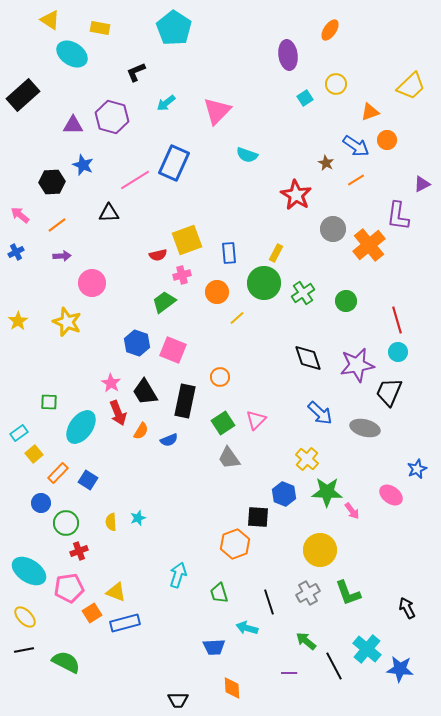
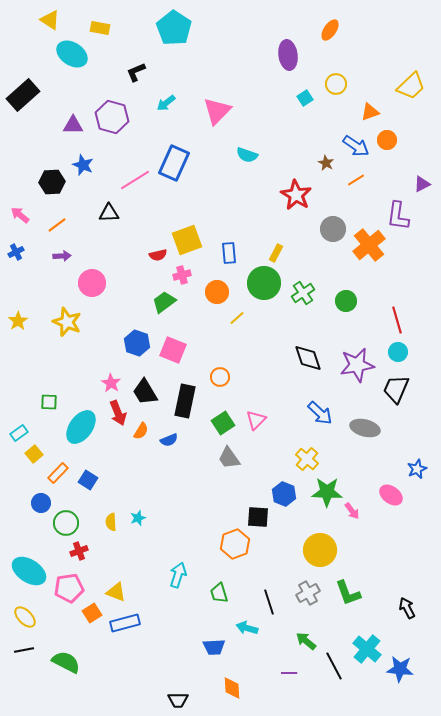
black trapezoid at (389, 392): moved 7 px right, 3 px up
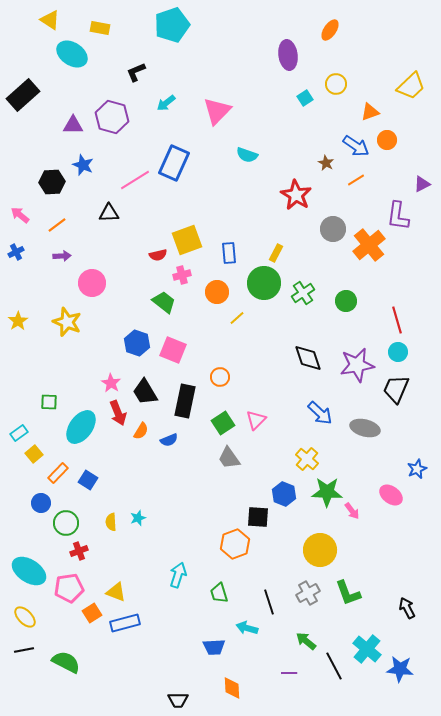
cyan pentagon at (174, 28): moved 2 px left, 3 px up; rotated 20 degrees clockwise
green trapezoid at (164, 302): rotated 75 degrees clockwise
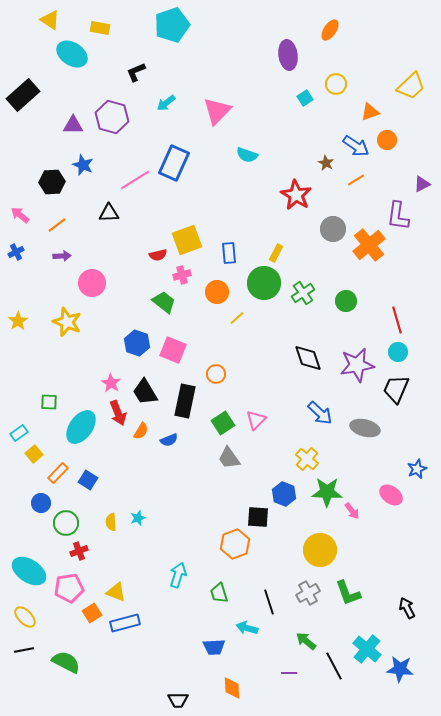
orange circle at (220, 377): moved 4 px left, 3 px up
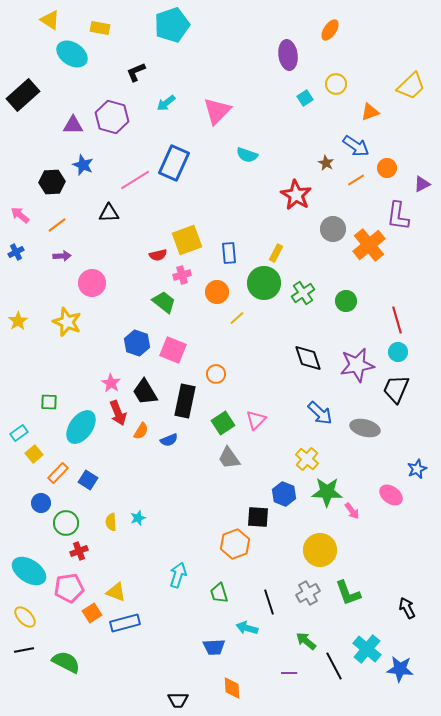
orange circle at (387, 140): moved 28 px down
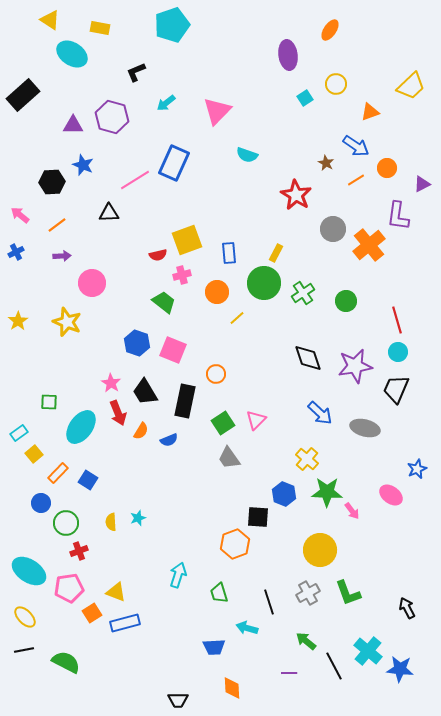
purple star at (357, 365): moved 2 px left, 1 px down
cyan cross at (367, 649): moved 1 px right, 2 px down
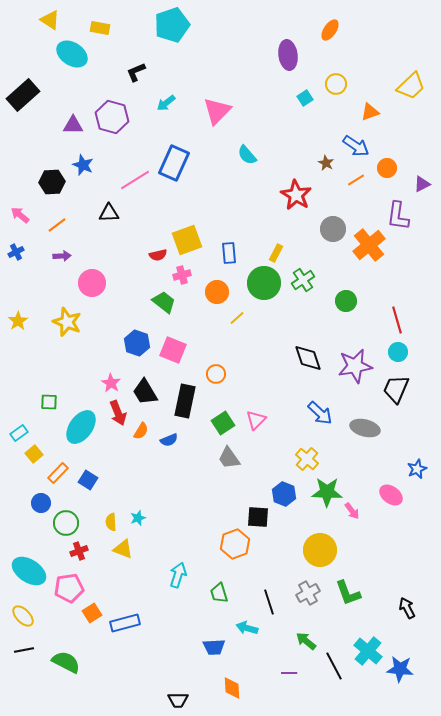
cyan semicircle at (247, 155): rotated 30 degrees clockwise
green cross at (303, 293): moved 13 px up
yellow triangle at (116, 592): moved 7 px right, 43 px up
yellow ellipse at (25, 617): moved 2 px left, 1 px up
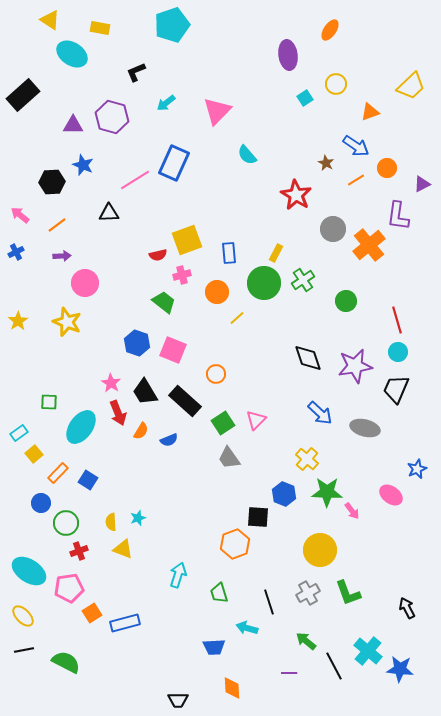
pink circle at (92, 283): moved 7 px left
black rectangle at (185, 401): rotated 60 degrees counterclockwise
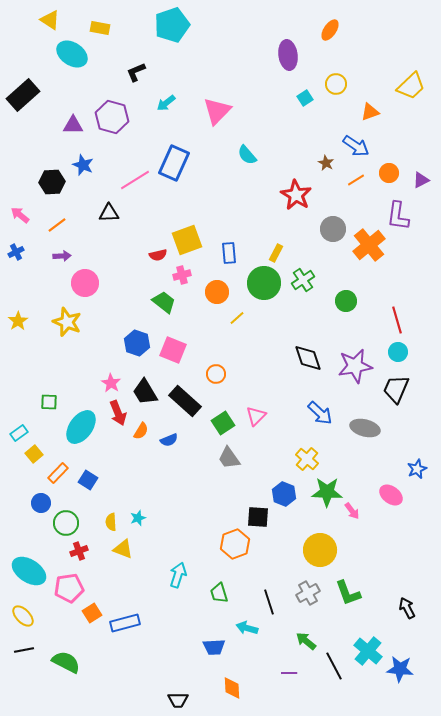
orange circle at (387, 168): moved 2 px right, 5 px down
purple triangle at (422, 184): moved 1 px left, 4 px up
pink triangle at (256, 420): moved 4 px up
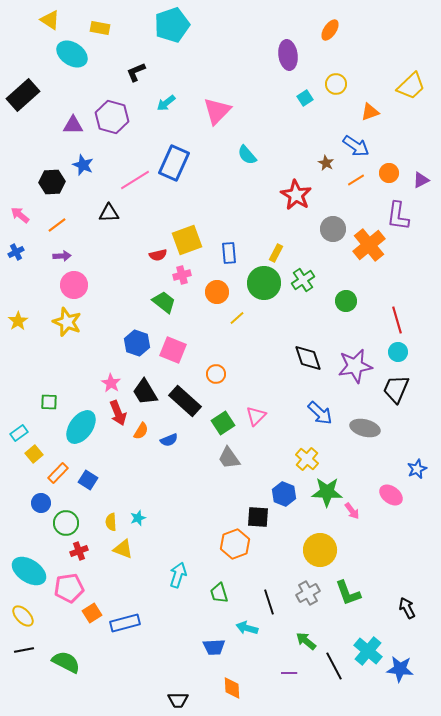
pink circle at (85, 283): moved 11 px left, 2 px down
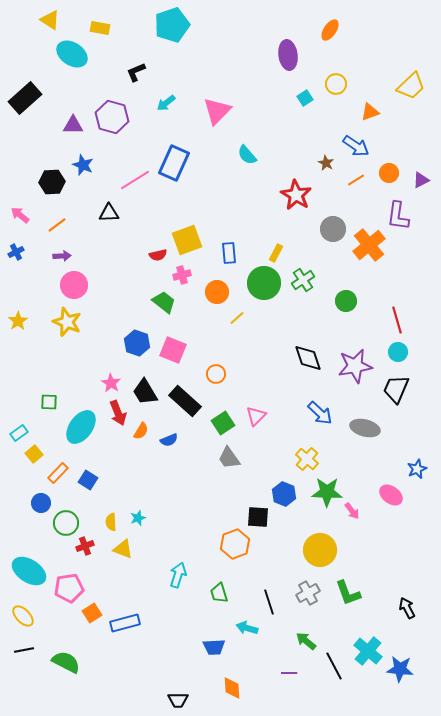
black rectangle at (23, 95): moved 2 px right, 3 px down
red cross at (79, 551): moved 6 px right, 5 px up
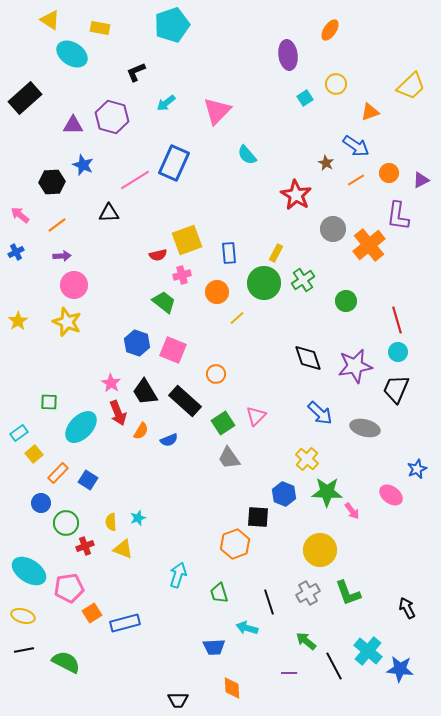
cyan ellipse at (81, 427): rotated 8 degrees clockwise
yellow ellipse at (23, 616): rotated 30 degrees counterclockwise
